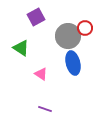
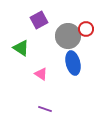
purple square: moved 3 px right, 3 px down
red circle: moved 1 px right, 1 px down
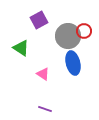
red circle: moved 2 px left, 2 px down
pink triangle: moved 2 px right
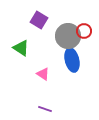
purple square: rotated 30 degrees counterclockwise
blue ellipse: moved 1 px left, 3 px up
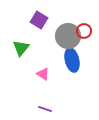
green triangle: rotated 36 degrees clockwise
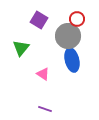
red circle: moved 7 px left, 12 px up
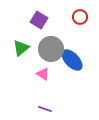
red circle: moved 3 px right, 2 px up
gray circle: moved 17 px left, 13 px down
green triangle: rotated 12 degrees clockwise
blue ellipse: rotated 30 degrees counterclockwise
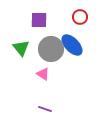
purple square: rotated 30 degrees counterclockwise
green triangle: rotated 30 degrees counterclockwise
blue ellipse: moved 15 px up
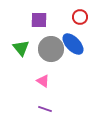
blue ellipse: moved 1 px right, 1 px up
pink triangle: moved 7 px down
